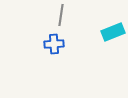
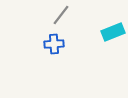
gray line: rotated 30 degrees clockwise
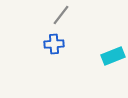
cyan rectangle: moved 24 px down
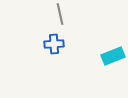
gray line: moved 1 px left, 1 px up; rotated 50 degrees counterclockwise
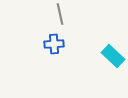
cyan rectangle: rotated 65 degrees clockwise
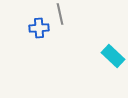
blue cross: moved 15 px left, 16 px up
